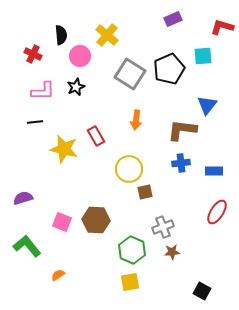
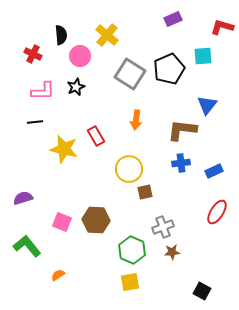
blue rectangle: rotated 24 degrees counterclockwise
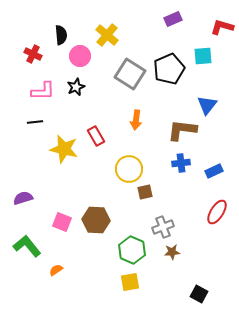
orange semicircle: moved 2 px left, 5 px up
black square: moved 3 px left, 3 px down
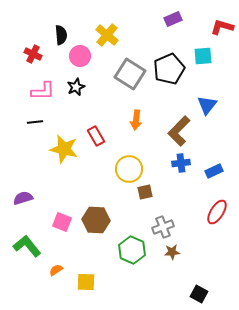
brown L-shape: moved 3 px left, 1 px down; rotated 52 degrees counterclockwise
yellow square: moved 44 px left; rotated 12 degrees clockwise
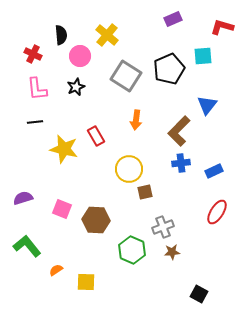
gray square: moved 4 px left, 2 px down
pink L-shape: moved 6 px left, 2 px up; rotated 85 degrees clockwise
pink square: moved 13 px up
